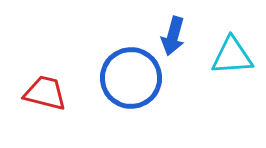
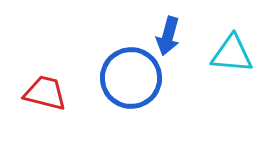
blue arrow: moved 5 px left
cyan triangle: moved 2 px up; rotated 9 degrees clockwise
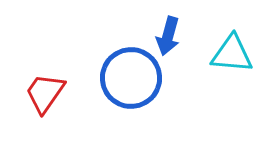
red trapezoid: rotated 69 degrees counterclockwise
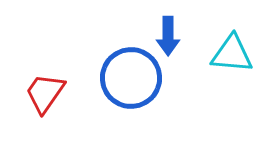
blue arrow: rotated 15 degrees counterclockwise
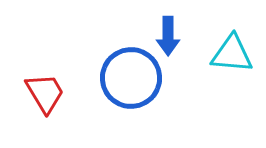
red trapezoid: rotated 114 degrees clockwise
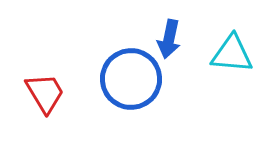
blue arrow: moved 1 px right, 3 px down; rotated 12 degrees clockwise
blue circle: moved 1 px down
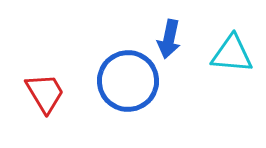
blue circle: moved 3 px left, 2 px down
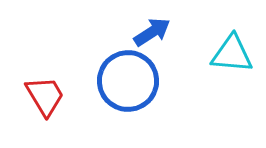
blue arrow: moved 17 px left, 7 px up; rotated 135 degrees counterclockwise
red trapezoid: moved 3 px down
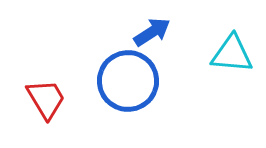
red trapezoid: moved 1 px right, 3 px down
